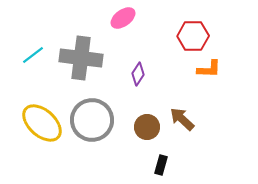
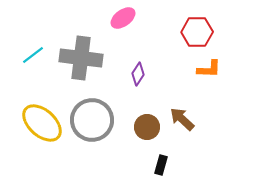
red hexagon: moved 4 px right, 4 px up
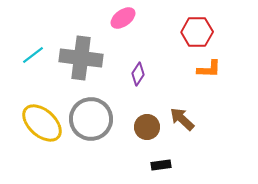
gray circle: moved 1 px left, 1 px up
black rectangle: rotated 66 degrees clockwise
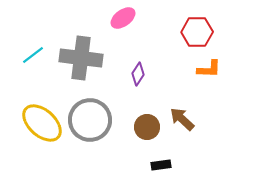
gray circle: moved 1 px left, 1 px down
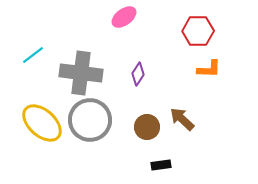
pink ellipse: moved 1 px right, 1 px up
red hexagon: moved 1 px right, 1 px up
gray cross: moved 15 px down
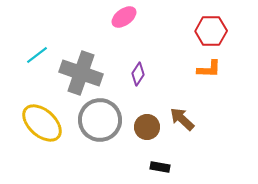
red hexagon: moved 13 px right
cyan line: moved 4 px right
gray cross: rotated 12 degrees clockwise
gray circle: moved 10 px right
black rectangle: moved 1 px left, 2 px down; rotated 18 degrees clockwise
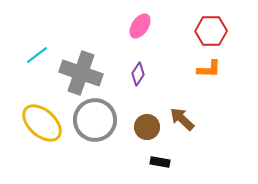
pink ellipse: moved 16 px right, 9 px down; rotated 20 degrees counterclockwise
gray circle: moved 5 px left
black rectangle: moved 5 px up
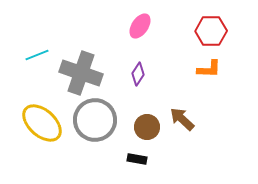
cyan line: rotated 15 degrees clockwise
black rectangle: moved 23 px left, 3 px up
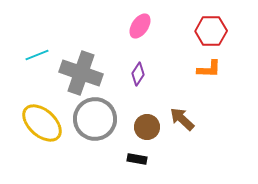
gray circle: moved 1 px up
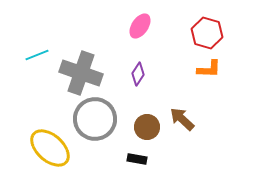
red hexagon: moved 4 px left, 2 px down; rotated 16 degrees clockwise
yellow ellipse: moved 8 px right, 25 px down
